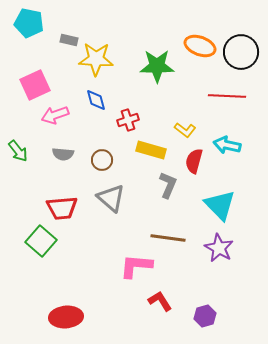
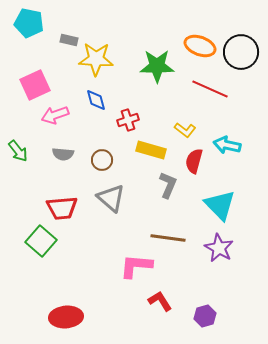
red line: moved 17 px left, 7 px up; rotated 21 degrees clockwise
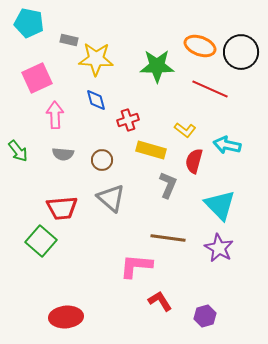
pink square: moved 2 px right, 7 px up
pink arrow: rotated 108 degrees clockwise
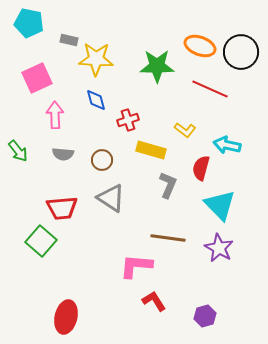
red semicircle: moved 7 px right, 7 px down
gray triangle: rotated 8 degrees counterclockwise
red L-shape: moved 6 px left
red ellipse: rotated 72 degrees counterclockwise
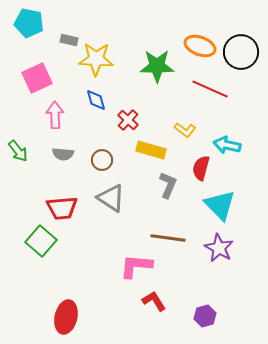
red cross: rotated 30 degrees counterclockwise
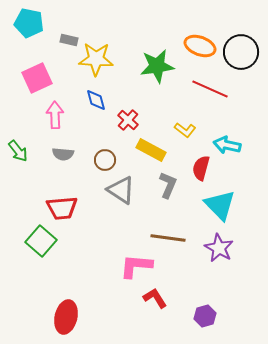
green star: rotated 8 degrees counterclockwise
yellow rectangle: rotated 12 degrees clockwise
brown circle: moved 3 px right
gray triangle: moved 10 px right, 8 px up
red L-shape: moved 1 px right, 3 px up
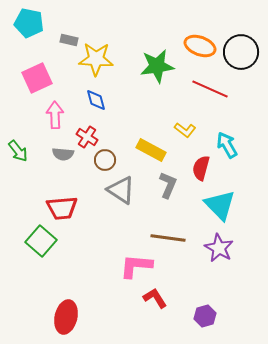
red cross: moved 41 px left, 17 px down; rotated 10 degrees counterclockwise
cyan arrow: rotated 48 degrees clockwise
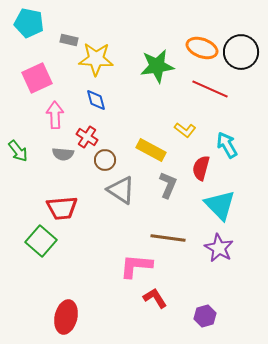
orange ellipse: moved 2 px right, 2 px down
